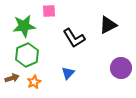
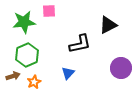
green star: moved 4 px up
black L-shape: moved 6 px right, 6 px down; rotated 70 degrees counterclockwise
brown arrow: moved 1 px right, 2 px up
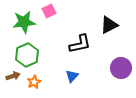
pink square: rotated 24 degrees counterclockwise
black triangle: moved 1 px right
blue triangle: moved 4 px right, 3 px down
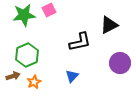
pink square: moved 1 px up
green star: moved 7 px up
black L-shape: moved 2 px up
purple circle: moved 1 px left, 5 px up
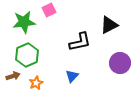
green star: moved 7 px down
orange star: moved 2 px right, 1 px down
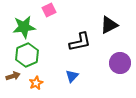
green star: moved 5 px down
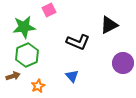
black L-shape: moved 2 px left; rotated 35 degrees clockwise
purple circle: moved 3 px right
blue triangle: rotated 24 degrees counterclockwise
orange star: moved 2 px right, 3 px down
